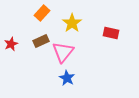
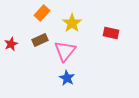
brown rectangle: moved 1 px left, 1 px up
pink triangle: moved 2 px right, 1 px up
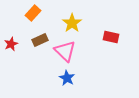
orange rectangle: moved 9 px left
red rectangle: moved 4 px down
pink triangle: rotated 25 degrees counterclockwise
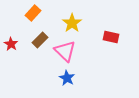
brown rectangle: rotated 21 degrees counterclockwise
red star: rotated 16 degrees counterclockwise
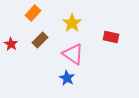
pink triangle: moved 8 px right, 3 px down; rotated 10 degrees counterclockwise
